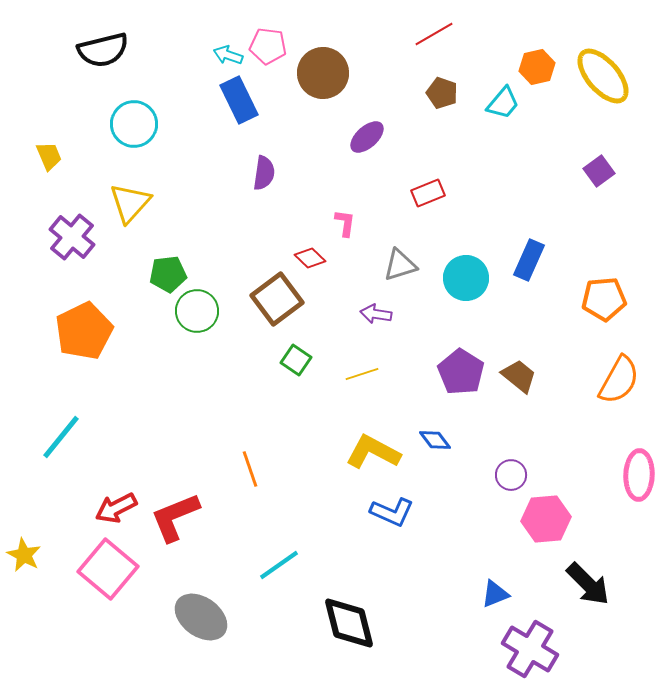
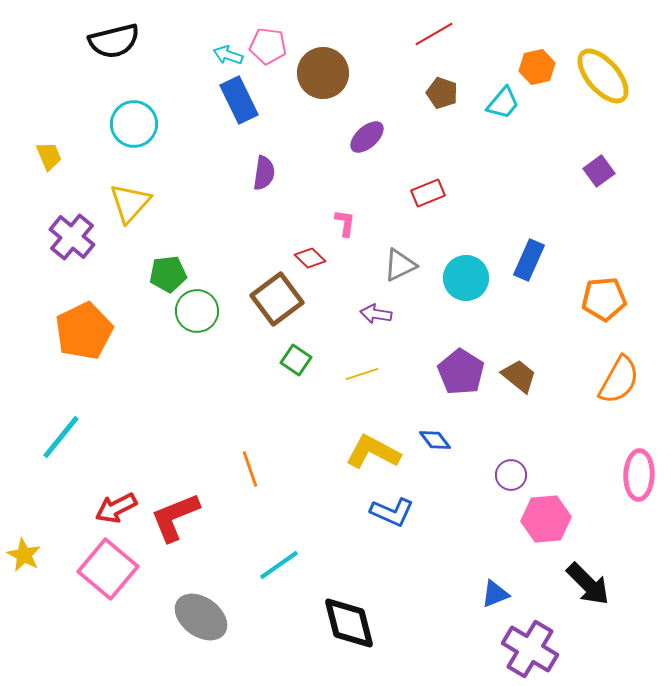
black semicircle at (103, 50): moved 11 px right, 9 px up
gray triangle at (400, 265): rotated 9 degrees counterclockwise
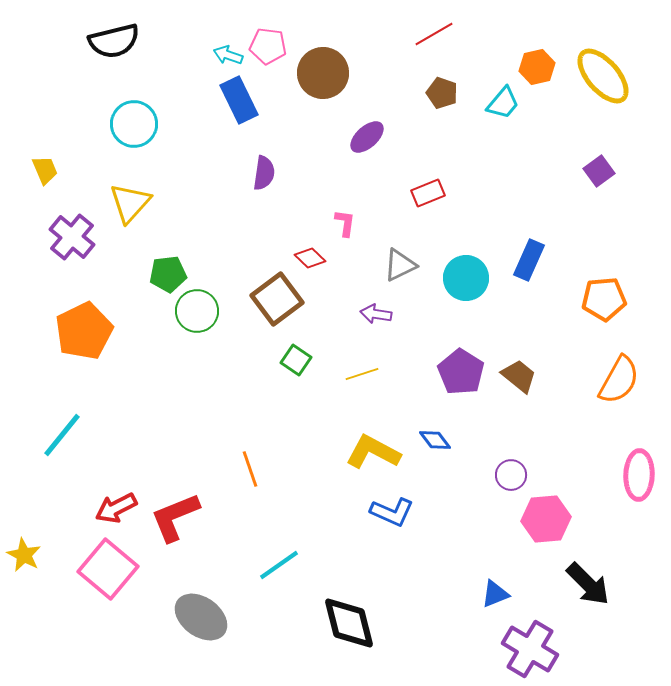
yellow trapezoid at (49, 156): moved 4 px left, 14 px down
cyan line at (61, 437): moved 1 px right, 2 px up
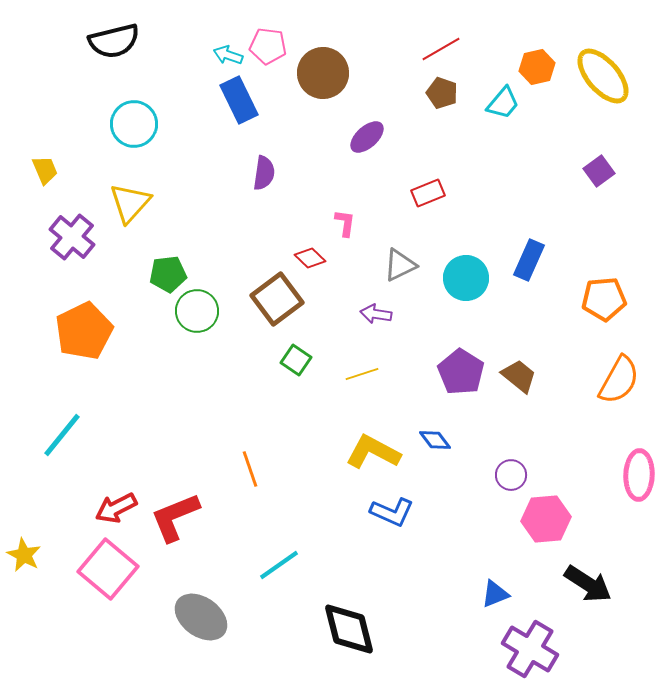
red line at (434, 34): moved 7 px right, 15 px down
black arrow at (588, 584): rotated 12 degrees counterclockwise
black diamond at (349, 623): moved 6 px down
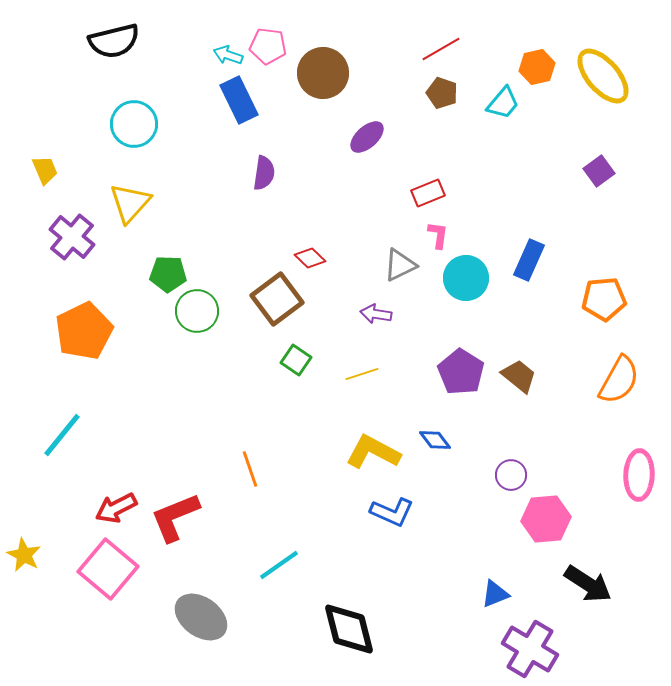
pink L-shape at (345, 223): moved 93 px right, 12 px down
green pentagon at (168, 274): rotated 9 degrees clockwise
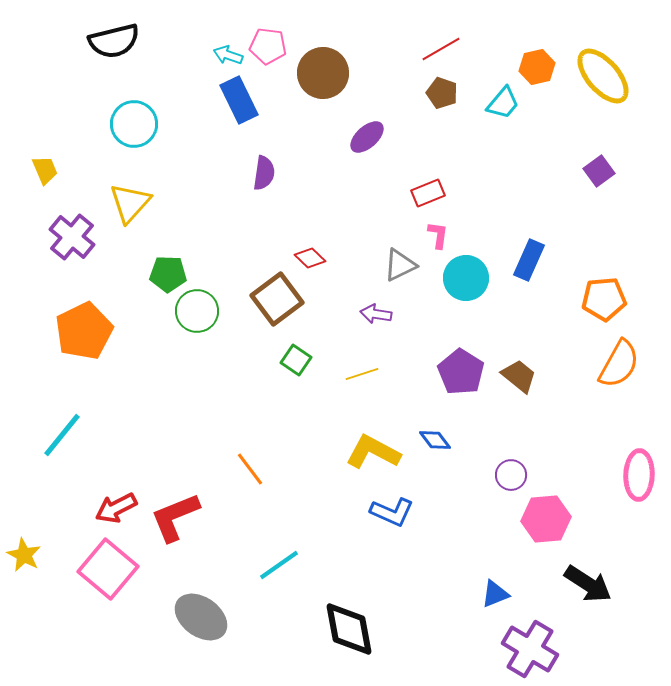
orange semicircle at (619, 380): moved 16 px up
orange line at (250, 469): rotated 18 degrees counterclockwise
black diamond at (349, 629): rotated 4 degrees clockwise
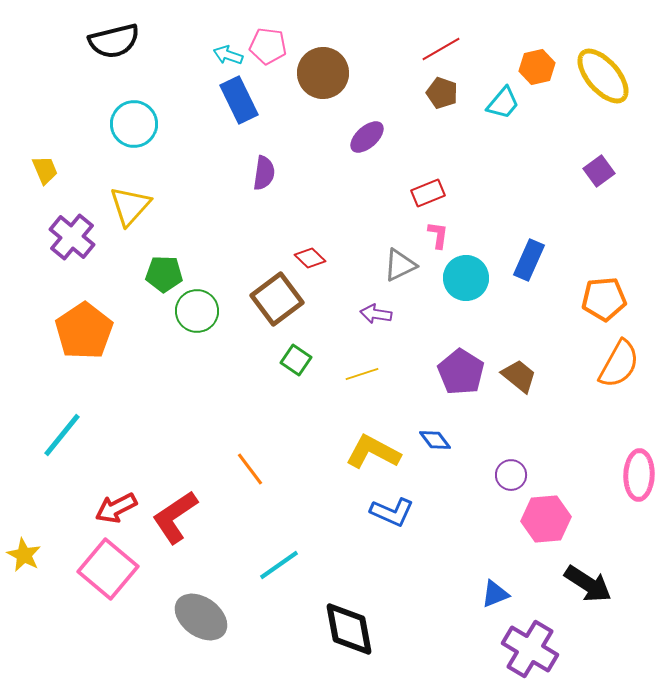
yellow triangle at (130, 203): moved 3 px down
green pentagon at (168, 274): moved 4 px left
orange pentagon at (84, 331): rotated 8 degrees counterclockwise
red L-shape at (175, 517): rotated 12 degrees counterclockwise
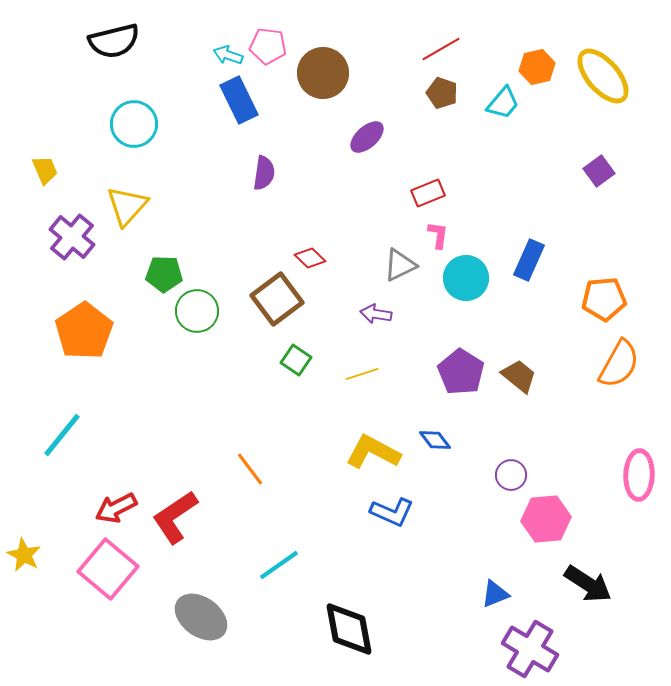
yellow triangle at (130, 206): moved 3 px left
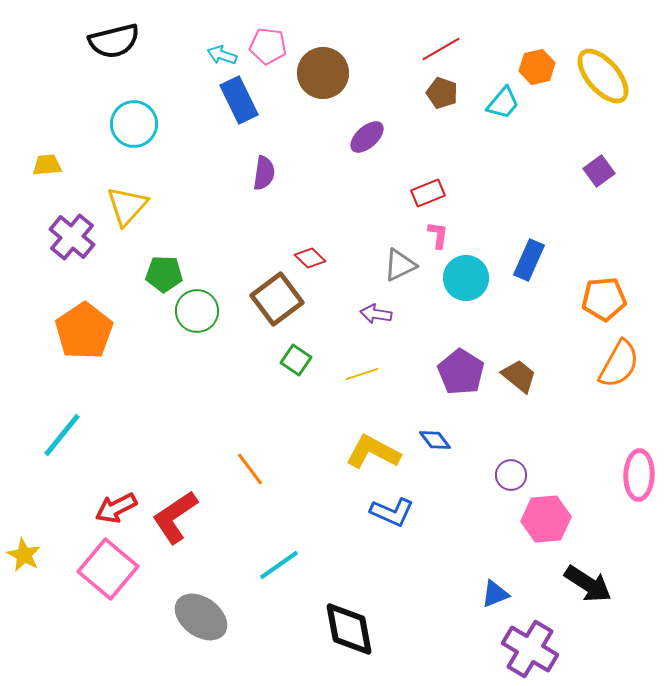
cyan arrow at (228, 55): moved 6 px left
yellow trapezoid at (45, 170): moved 2 px right, 5 px up; rotated 72 degrees counterclockwise
